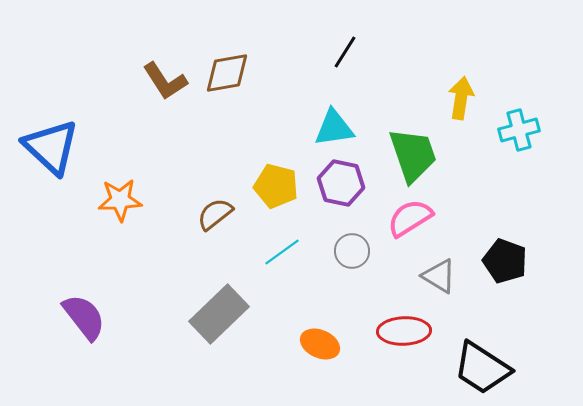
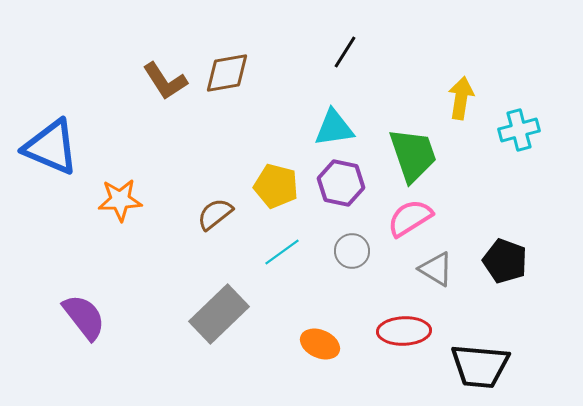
blue triangle: rotated 20 degrees counterclockwise
gray triangle: moved 3 px left, 7 px up
black trapezoid: moved 2 px left, 2 px up; rotated 28 degrees counterclockwise
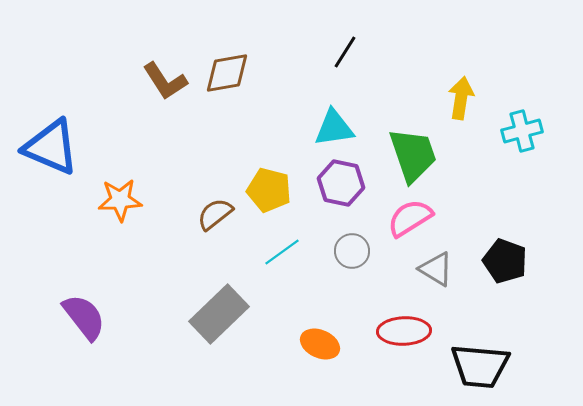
cyan cross: moved 3 px right, 1 px down
yellow pentagon: moved 7 px left, 4 px down
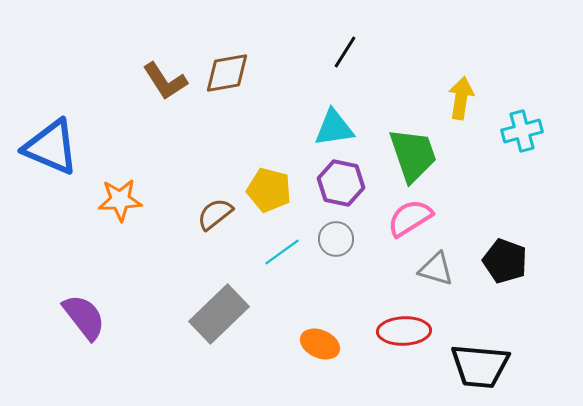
gray circle: moved 16 px left, 12 px up
gray triangle: rotated 15 degrees counterclockwise
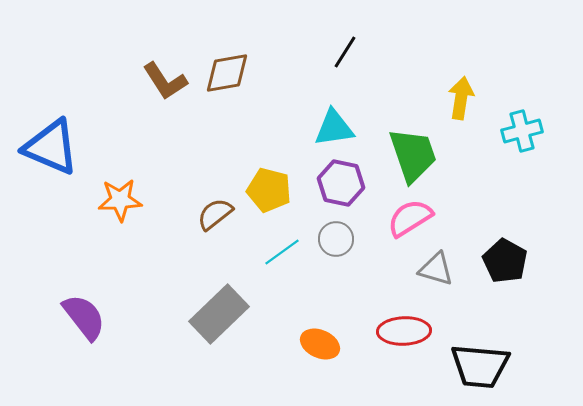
black pentagon: rotated 9 degrees clockwise
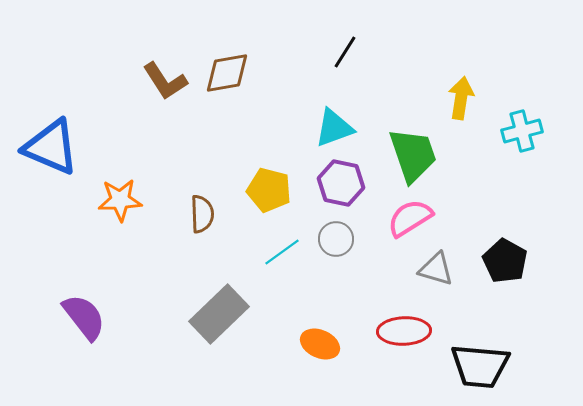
cyan triangle: rotated 12 degrees counterclockwise
brown semicircle: moved 13 px left; rotated 126 degrees clockwise
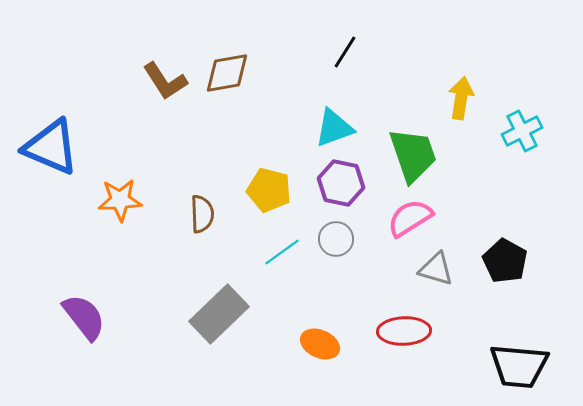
cyan cross: rotated 12 degrees counterclockwise
black trapezoid: moved 39 px right
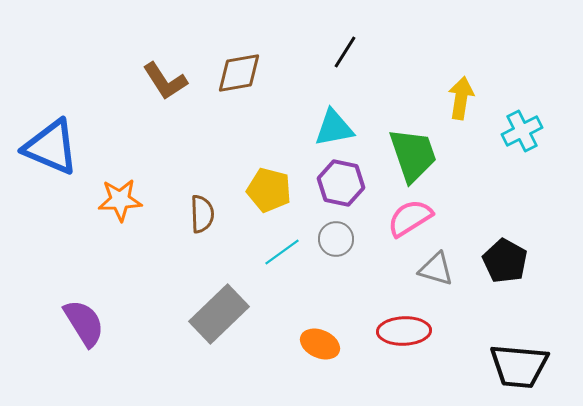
brown diamond: moved 12 px right
cyan triangle: rotated 9 degrees clockwise
purple semicircle: moved 6 px down; rotated 6 degrees clockwise
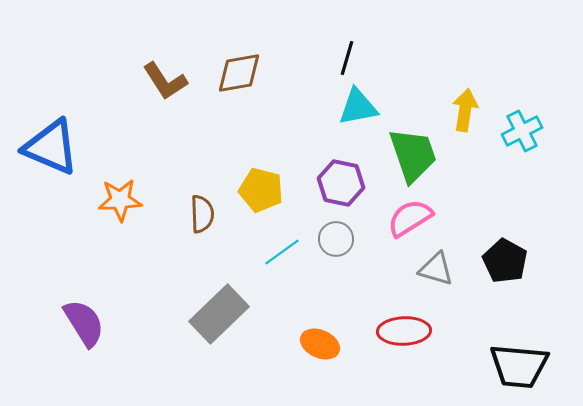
black line: moved 2 px right, 6 px down; rotated 16 degrees counterclockwise
yellow arrow: moved 4 px right, 12 px down
cyan triangle: moved 24 px right, 21 px up
yellow pentagon: moved 8 px left
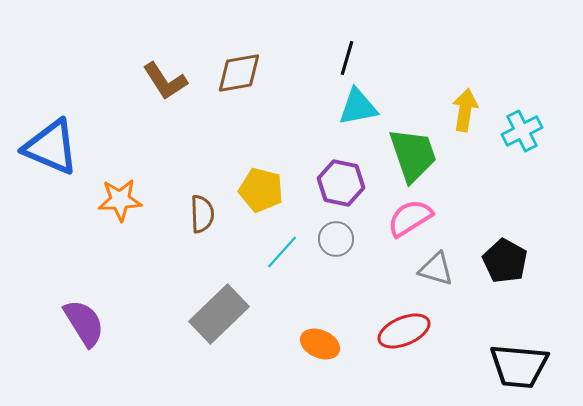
cyan line: rotated 12 degrees counterclockwise
red ellipse: rotated 21 degrees counterclockwise
